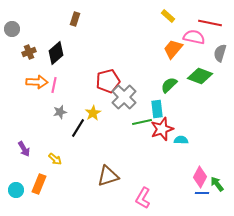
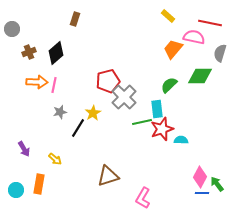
green diamond: rotated 20 degrees counterclockwise
orange rectangle: rotated 12 degrees counterclockwise
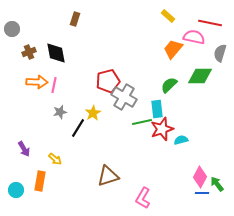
black diamond: rotated 60 degrees counterclockwise
gray cross: rotated 15 degrees counterclockwise
cyan semicircle: rotated 16 degrees counterclockwise
orange rectangle: moved 1 px right, 3 px up
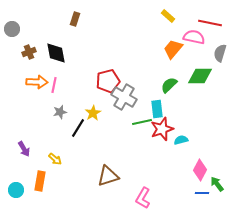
pink diamond: moved 7 px up
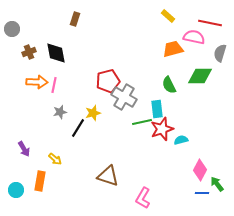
orange trapezoid: rotated 35 degrees clockwise
green semicircle: rotated 72 degrees counterclockwise
yellow star: rotated 14 degrees clockwise
brown triangle: rotated 35 degrees clockwise
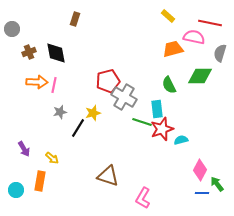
green line: rotated 30 degrees clockwise
yellow arrow: moved 3 px left, 1 px up
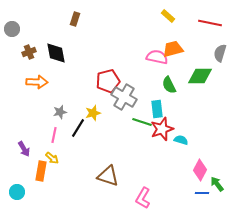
pink semicircle: moved 37 px left, 20 px down
pink line: moved 50 px down
cyan semicircle: rotated 32 degrees clockwise
orange rectangle: moved 1 px right, 10 px up
cyan circle: moved 1 px right, 2 px down
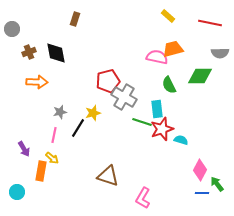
gray semicircle: rotated 108 degrees counterclockwise
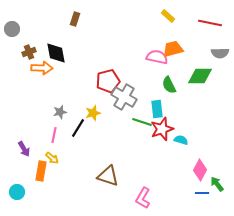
orange arrow: moved 5 px right, 14 px up
